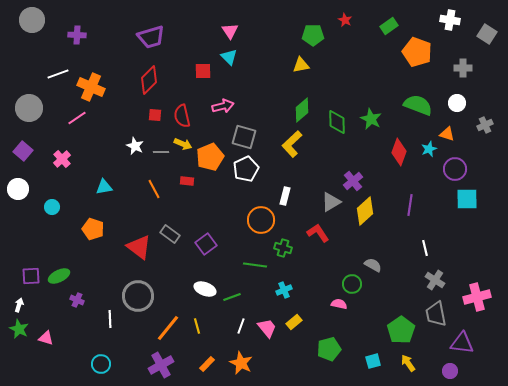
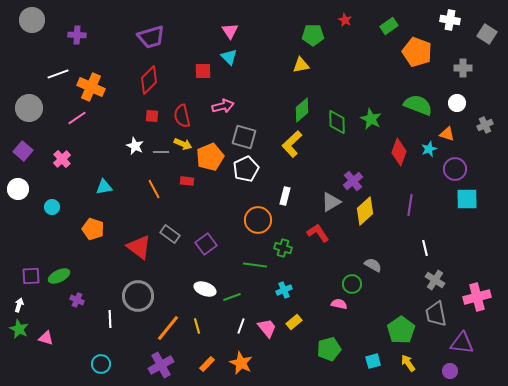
red square at (155, 115): moved 3 px left, 1 px down
orange circle at (261, 220): moved 3 px left
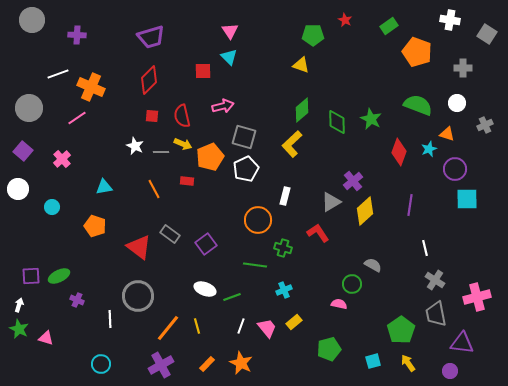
yellow triangle at (301, 65): rotated 30 degrees clockwise
orange pentagon at (93, 229): moved 2 px right, 3 px up
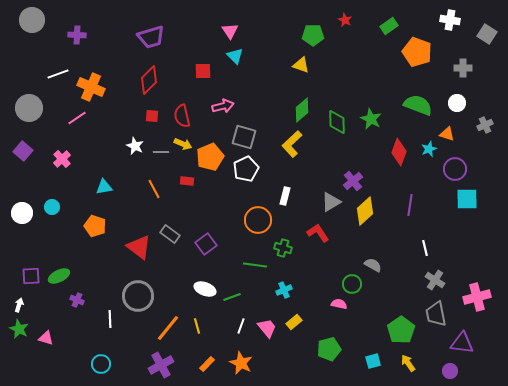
cyan triangle at (229, 57): moved 6 px right, 1 px up
white circle at (18, 189): moved 4 px right, 24 px down
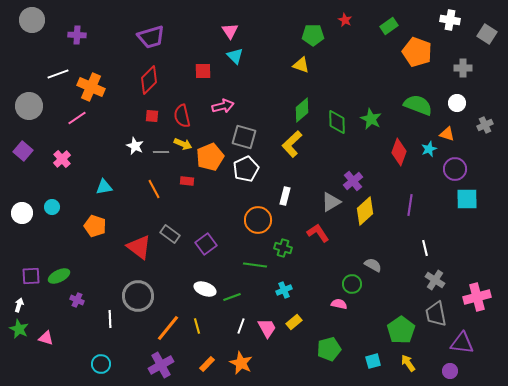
gray circle at (29, 108): moved 2 px up
pink trapezoid at (267, 328): rotated 10 degrees clockwise
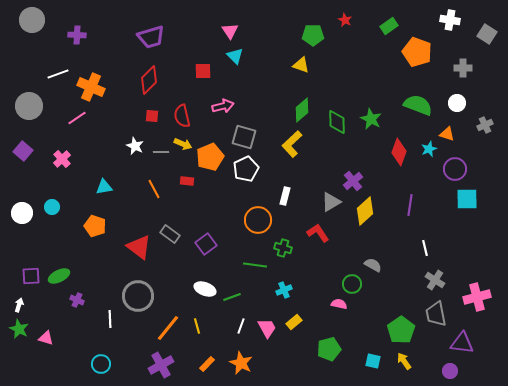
cyan square at (373, 361): rotated 28 degrees clockwise
yellow arrow at (408, 363): moved 4 px left, 2 px up
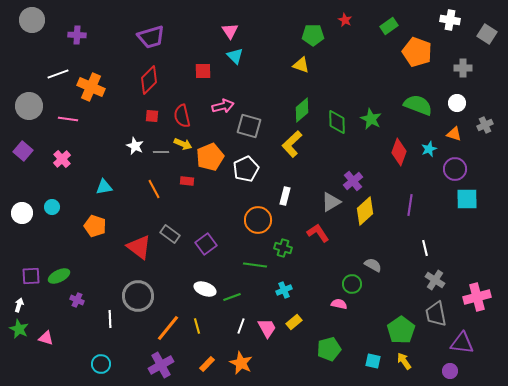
pink line at (77, 118): moved 9 px left, 1 px down; rotated 42 degrees clockwise
orange triangle at (447, 134): moved 7 px right
gray square at (244, 137): moved 5 px right, 11 px up
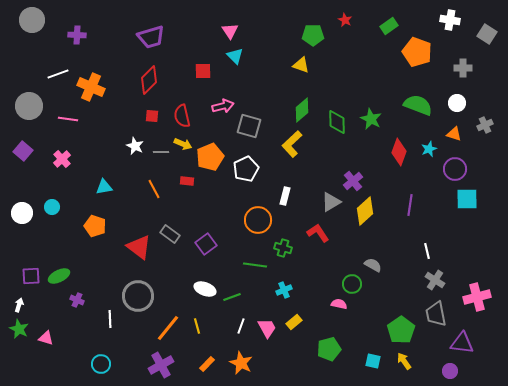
white line at (425, 248): moved 2 px right, 3 px down
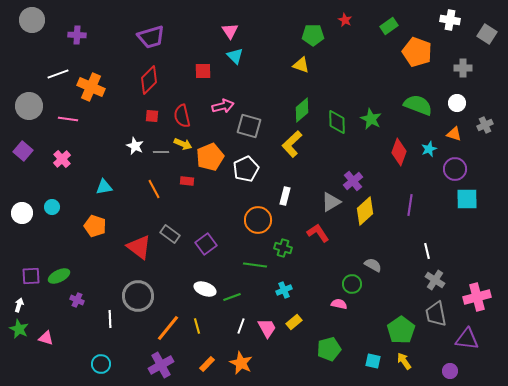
purple triangle at (462, 343): moved 5 px right, 4 px up
